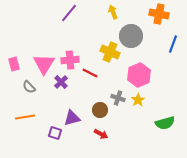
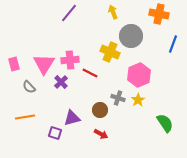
green semicircle: rotated 108 degrees counterclockwise
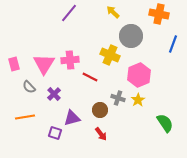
yellow arrow: rotated 24 degrees counterclockwise
yellow cross: moved 3 px down
red line: moved 4 px down
purple cross: moved 7 px left, 12 px down
red arrow: rotated 24 degrees clockwise
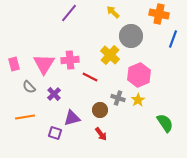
blue line: moved 5 px up
yellow cross: rotated 18 degrees clockwise
